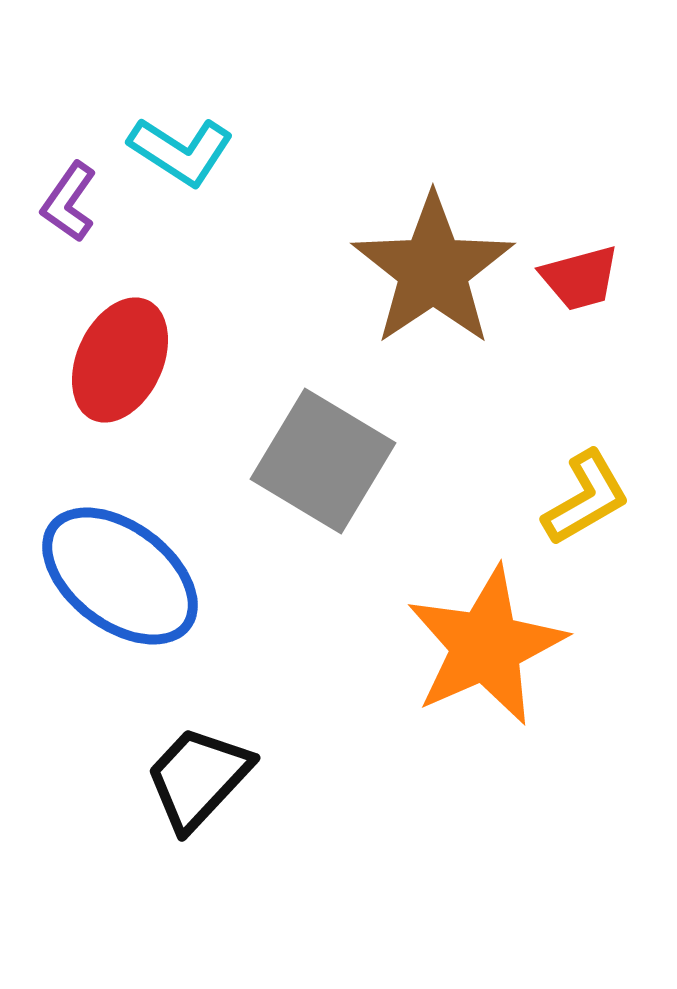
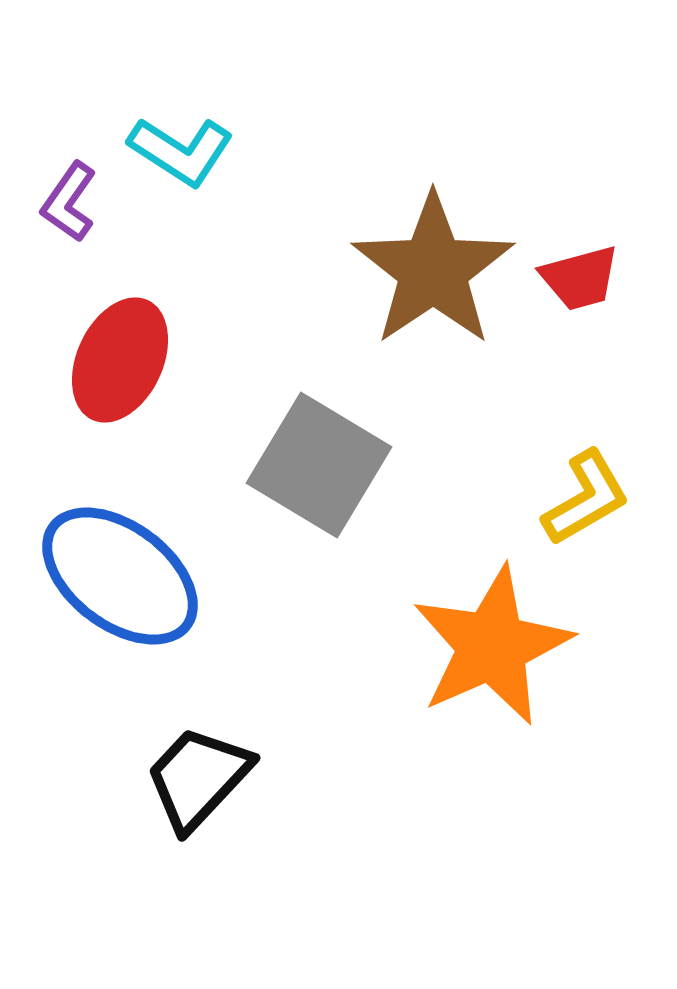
gray square: moved 4 px left, 4 px down
orange star: moved 6 px right
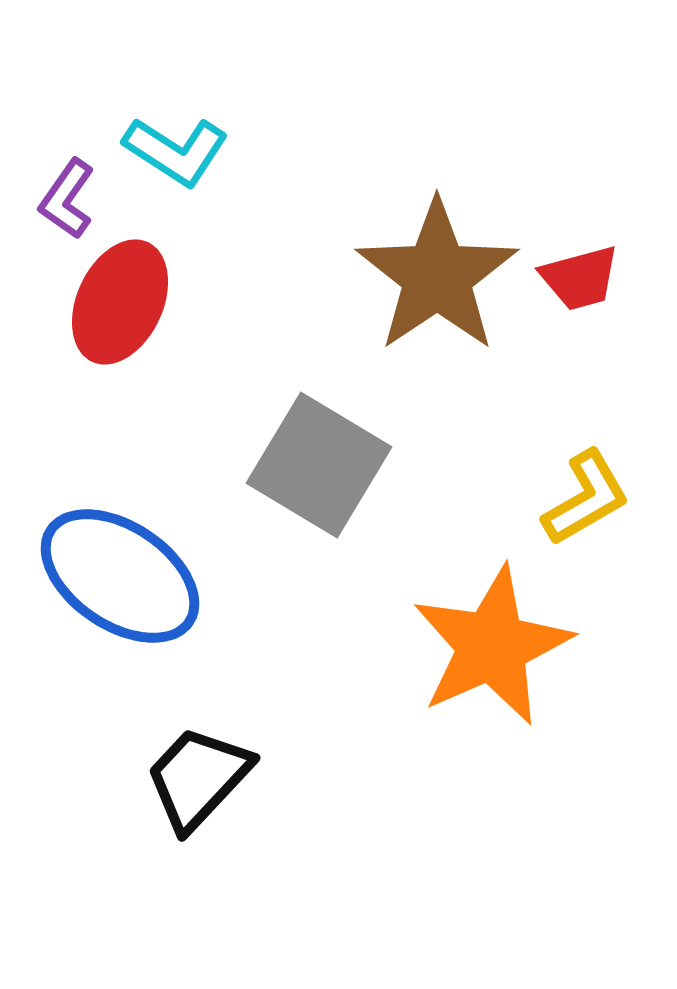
cyan L-shape: moved 5 px left
purple L-shape: moved 2 px left, 3 px up
brown star: moved 4 px right, 6 px down
red ellipse: moved 58 px up
blue ellipse: rotated 3 degrees counterclockwise
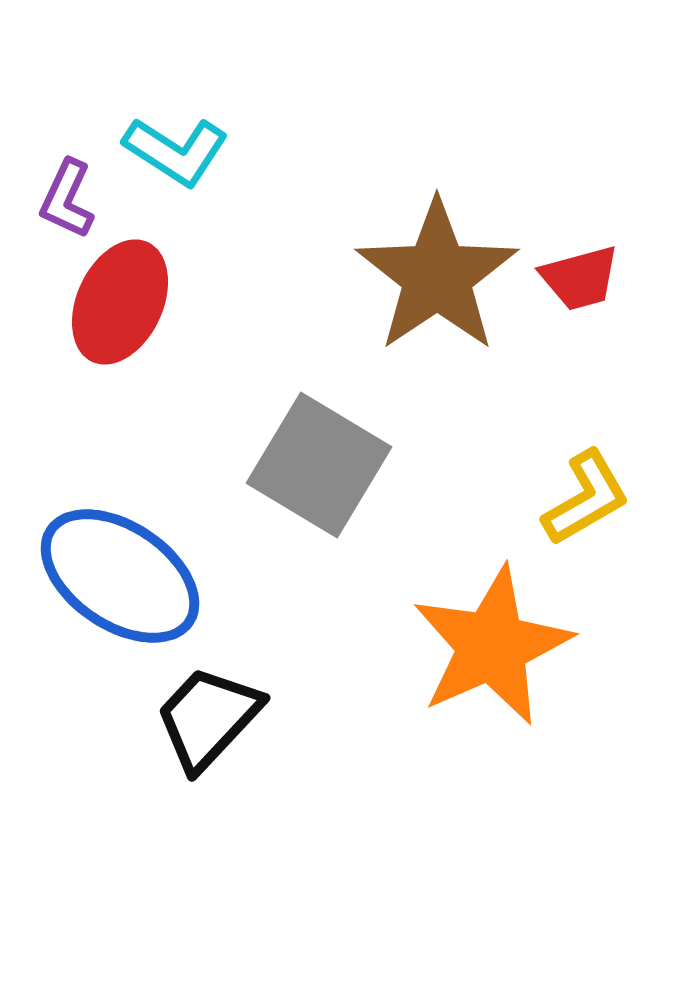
purple L-shape: rotated 10 degrees counterclockwise
black trapezoid: moved 10 px right, 60 px up
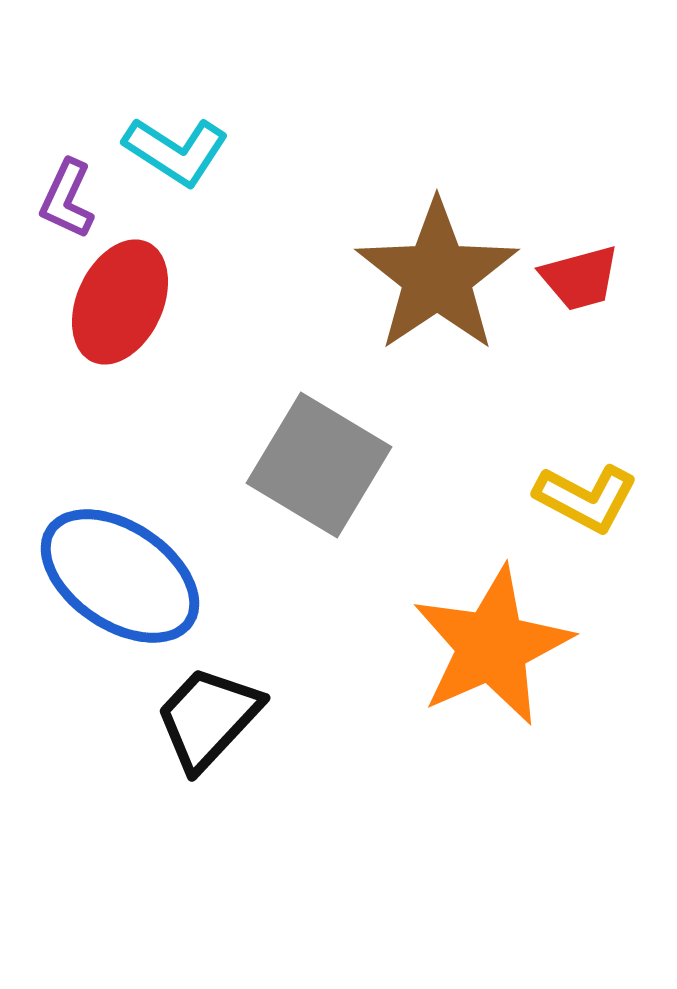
yellow L-shape: rotated 58 degrees clockwise
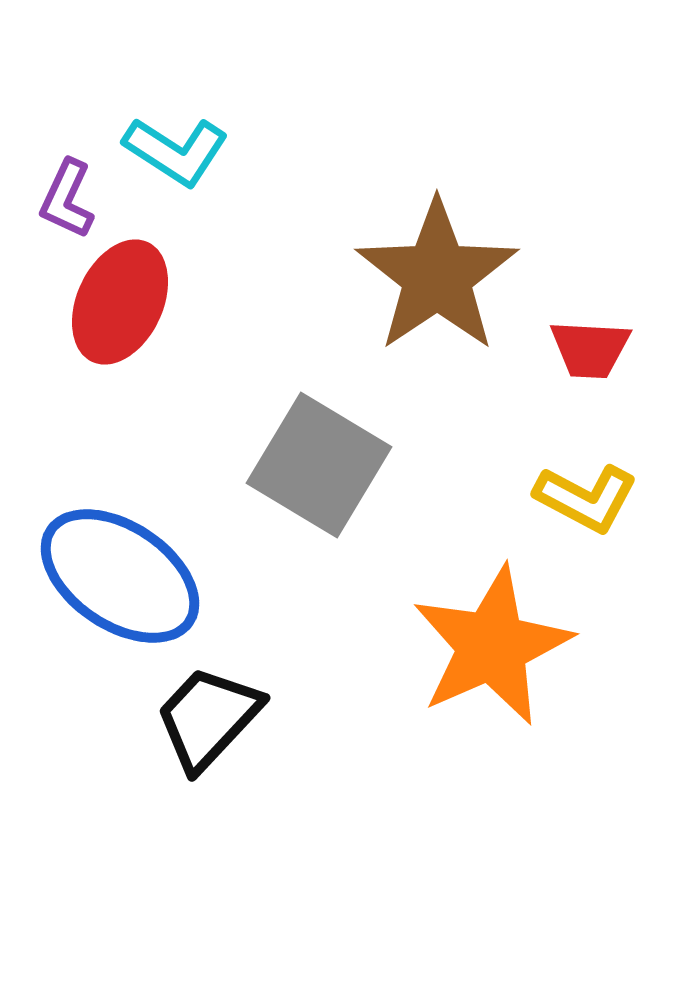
red trapezoid: moved 10 px right, 71 px down; rotated 18 degrees clockwise
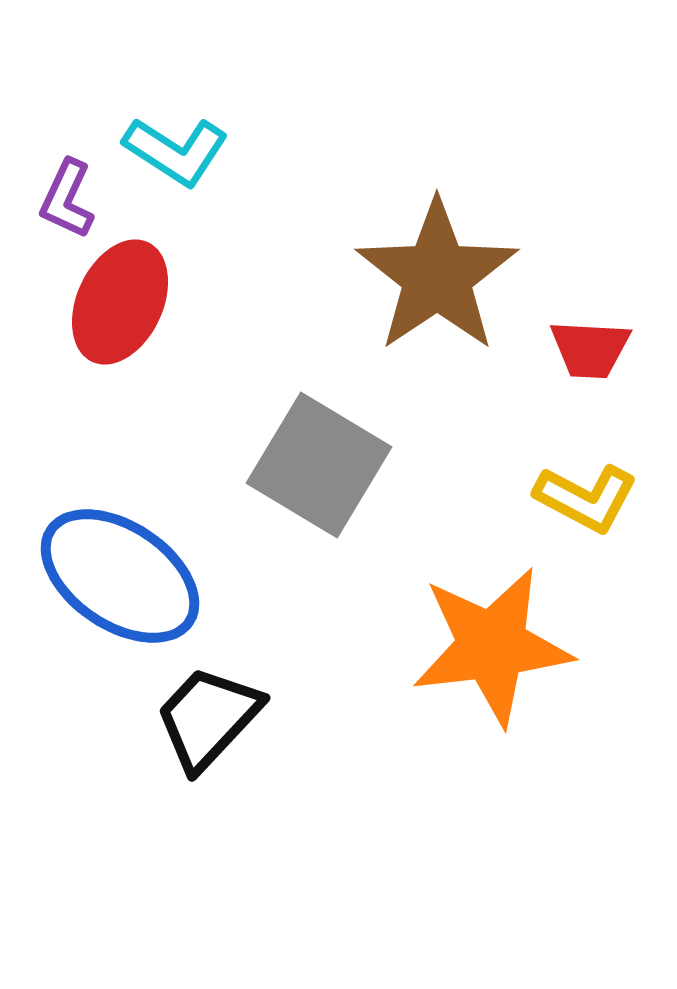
orange star: rotated 17 degrees clockwise
